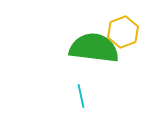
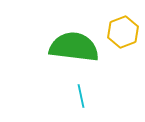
green semicircle: moved 20 px left, 1 px up
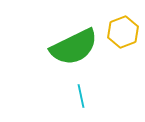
green semicircle: rotated 147 degrees clockwise
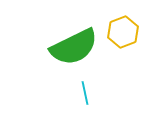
cyan line: moved 4 px right, 3 px up
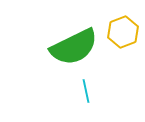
cyan line: moved 1 px right, 2 px up
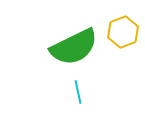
cyan line: moved 8 px left, 1 px down
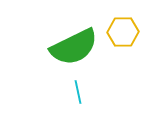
yellow hexagon: rotated 20 degrees clockwise
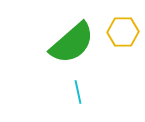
green semicircle: moved 2 px left, 4 px up; rotated 15 degrees counterclockwise
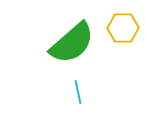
yellow hexagon: moved 4 px up
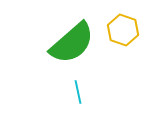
yellow hexagon: moved 2 px down; rotated 20 degrees clockwise
